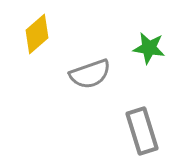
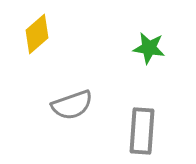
gray semicircle: moved 18 px left, 31 px down
gray rectangle: rotated 21 degrees clockwise
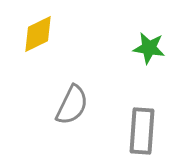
yellow diamond: moved 1 px right; rotated 15 degrees clockwise
gray semicircle: rotated 45 degrees counterclockwise
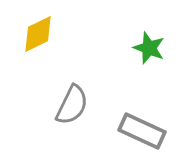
green star: rotated 12 degrees clockwise
gray rectangle: rotated 69 degrees counterclockwise
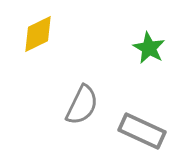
green star: rotated 8 degrees clockwise
gray semicircle: moved 10 px right
